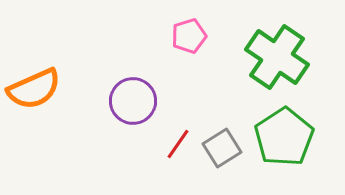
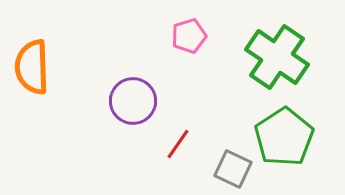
orange semicircle: moved 2 px left, 22 px up; rotated 112 degrees clockwise
gray square: moved 11 px right, 21 px down; rotated 33 degrees counterclockwise
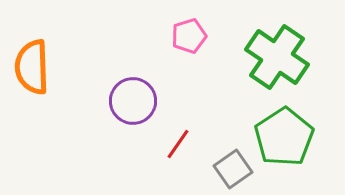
gray square: rotated 30 degrees clockwise
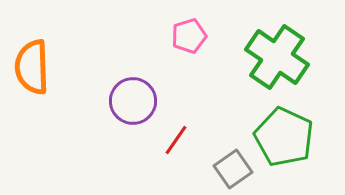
green pentagon: rotated 14 degrees counterclockwise
red line: moved 2 px left, 4 px up
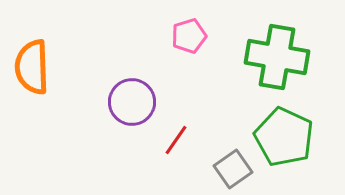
green cross: rotated 24 degrees counterclockwise
purple circle: moved 1 px left, 1 px down
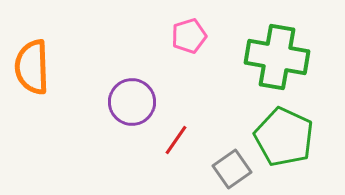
gray square: moved 1 px left
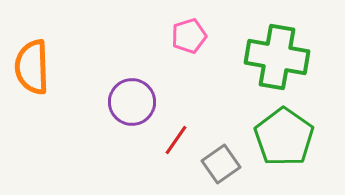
green pentagon: rotated 10 degrees clockwise
gray square: moved 11 px left, 5 px up
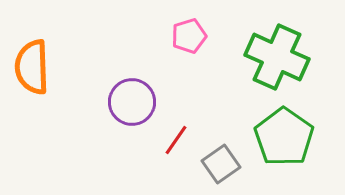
green cross: rotated 14 degrees clockwise
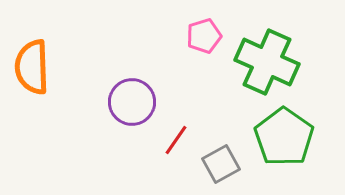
pink pentagon: moved 15 px right
green cross: moved 10 px left, 5 px down
gray square: rotated 6 degrees clockwise
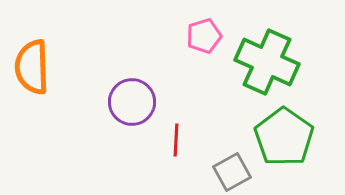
red line: rotated 32 degrees counterclockwise
gray square: moved 11 px right, 8 px down
